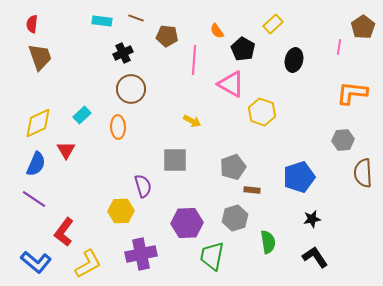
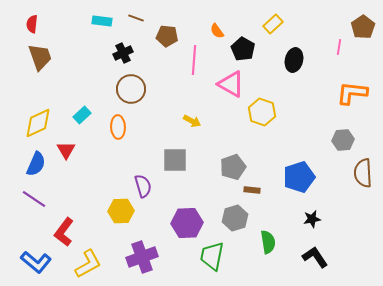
purple cross at (141, 254): moved 1 px right, 3 px down; rotated 8 degrees counterclockwise
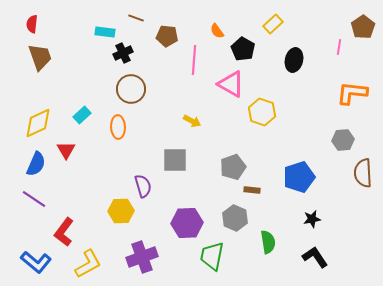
cyan rectangle at (102, 21): moved 3 px right, 11 px down
gray hexagon at (235, 218): rotated 20 degrees counterclockwise
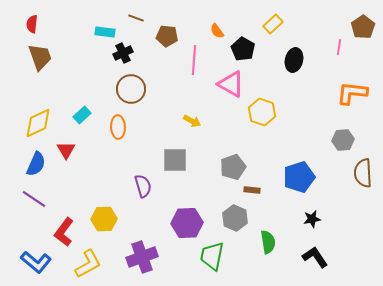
yellow hexagon at (121, 211): moved 17 px left, 8 px down
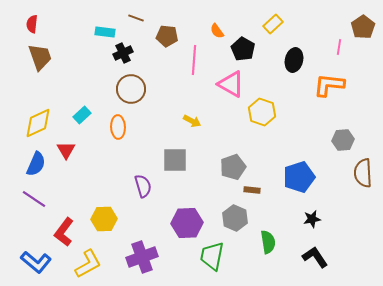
orange L-shape at (352, 93): moved 23 px left, 8 px up
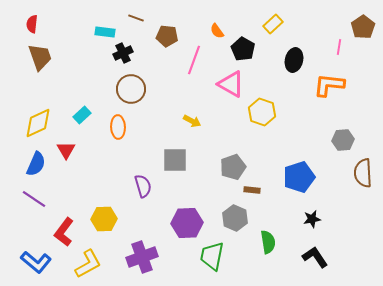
pink line at (194, 60): rotated 16 degrees clockwise
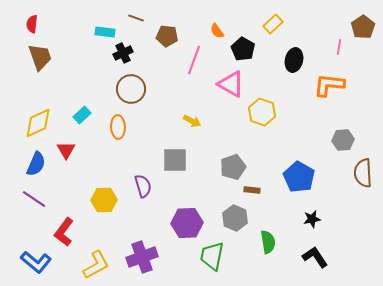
blue pentagon at (299, 177): rotated 24 degrees counterclockwise
yellow hexagon at (104, 219): moved 19 px up
yellow L-shape at (88, 264): moved 8 px right, 1 px down
